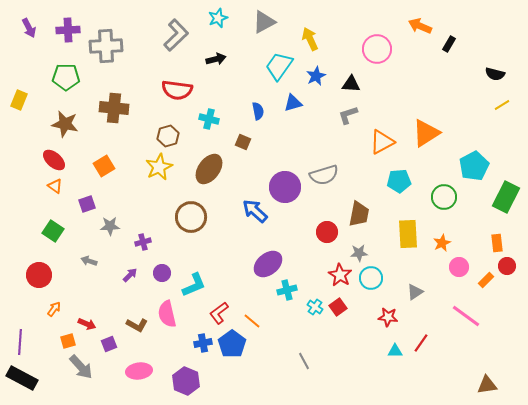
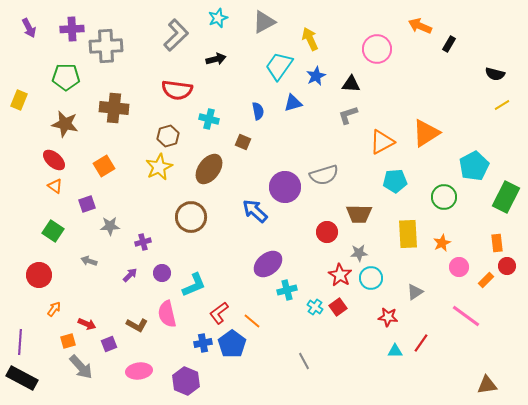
purple cross at (68, 30): moved 4 px right, 1 px up
cyan pentagon at (399, 181): moved 4 px left
brown trapezoid at (359, 214): rotated 80 degrees clockwise
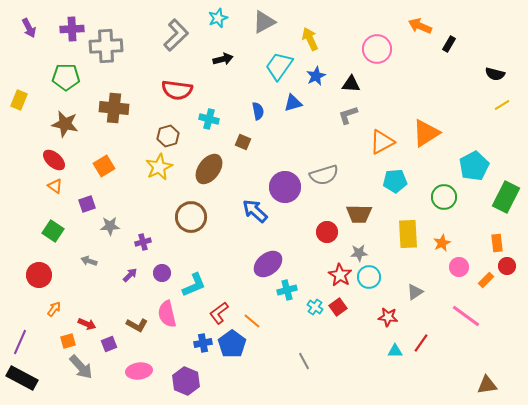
black arrow at (216, 59): moved 7 px right
cyan circle at (371, 278): moved 2 px left, 1 px up
purple line at (20, 342): rotated 20 degrees clockwise
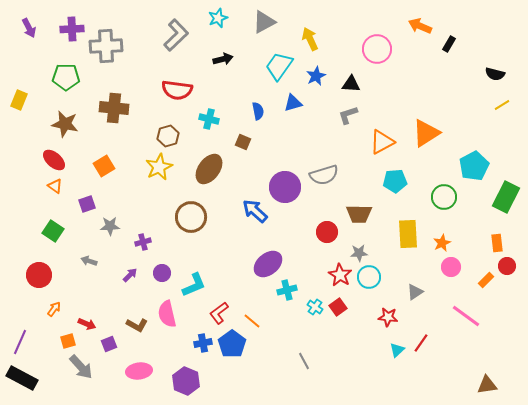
pink circle at (459, 267): moved 8 px left
cyan triangle at (395, 351): moved 2 px right, 1 px up; rotated 42 degrees counterclockwise
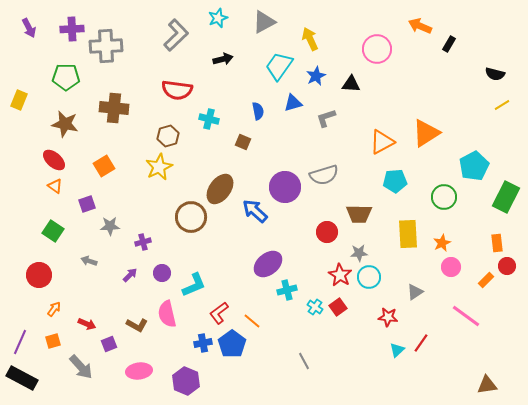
gray L-shape at (348, 115): moved 22 px left, 3 px down
brown ellipse at (209, 169): moved 11 px right, 20 px down
orange square at (68, 341): moved 15 px left
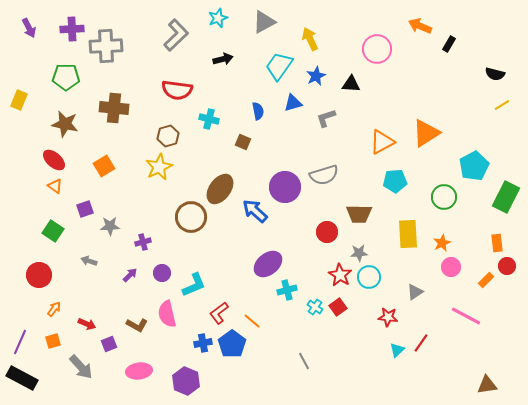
purple square at (87, 204): moved 2 px left, 5 px down
pink line at (466, 316): rotated 8 degrees counterclockwise
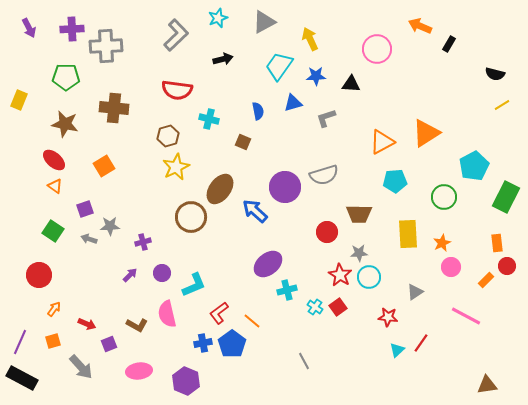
blue star at (316, 76): rotated 24 degrees clockwise
yellow star at (159, 167): moved 17 px right
gray arrow at (89, 261): moved 22 px up
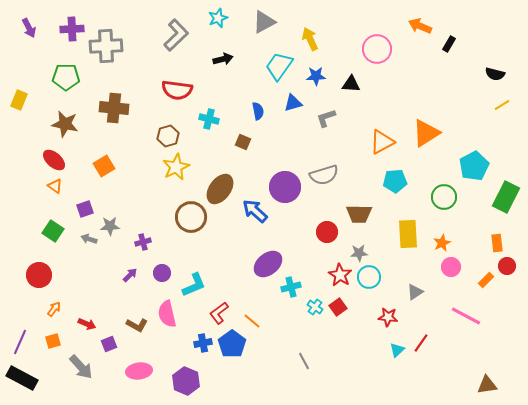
cyan cross at (287, 290): moved 4 px right, 3 px up
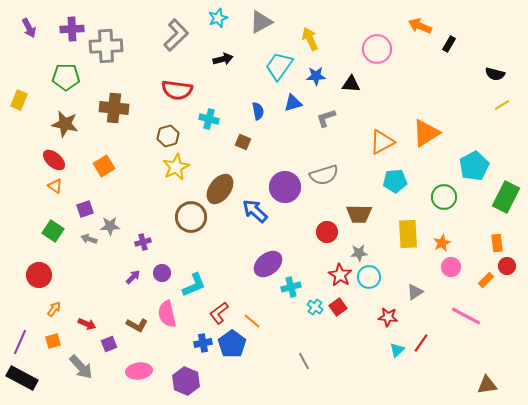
gray triangle at (264, 22): moved 3 px left
purple arrow at (130, 275): moved 3 px right, 2 px down
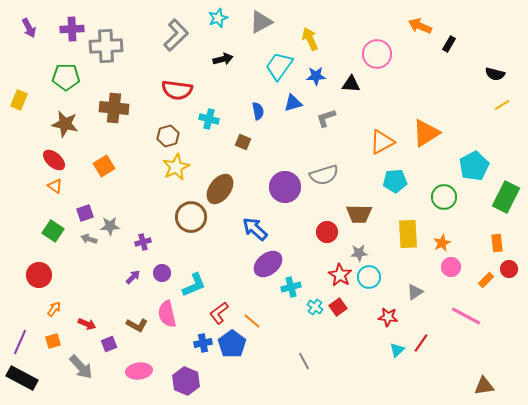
pink circle at (377, 49): moved 5 px down
purple square at (85, 209): moved 4 px down
blue arrow at (255, 211): moved 18 px down
red circle at (507, 266): moved 2 px right, 3 px down
brown triangle at (487, 385): moved 3 px left, 1 px down
